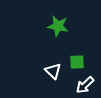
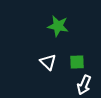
white triangle: moved 5 px left, 9 px up
white arrow: moved 1 px left; rotated 24 degrees counterclockwise
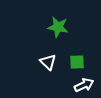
green star: moved 1 px down
white arrow: rotated 138 degrees counterclockwise
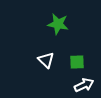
green star: moved 3 px up
white triangle: moved 2 px left, 2 px up
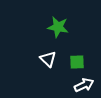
green star: moved 3 px down
white triangle: moved 2 px right, 1 px up
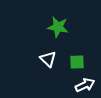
white arrow: moved 1 px right
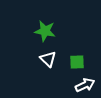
green star: moved 13 px left, 4 px down
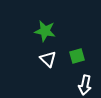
green square: moved 6 px up; rotated 14 degrees counterclockwise
white arrow: rotated 126 degrees clockwise
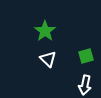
green star: rotated 25 degrees clockwise
green square: moved 9 px right
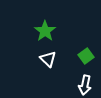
green square: rotated 21 degrees counterclockwise
